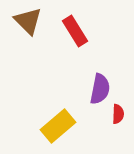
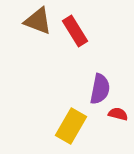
brown triangle: moved 10 px right; rotated 24 degrees counterclockwise
red semicircle: rotated 78 degrees counterclockwise
yellow rectangle: moved 13 px right; rotated 20 degrees counterclockwise
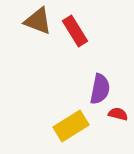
yellow rectangle: rotated 28 degrees clockwise
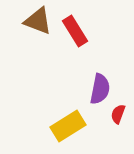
red semicircle: rotated 84 degrees counterclockwise
yellow rectangle: moved 3 px left
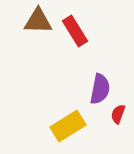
brown triangle: rotated 20 degrees counterclockwise
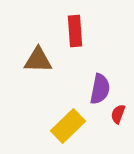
brown triangle: moved 39 px down
red rectangle: rotated 28 degrees clockwise
yellow rectangle: rotated 12 degrees counterclockwise
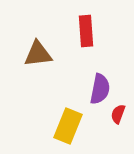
red rectangle: moved 11 px right
brown triangle: moved 6 px up; rotated 8 degrees counterclockwise
yellow rectangle: rotated 24 degrees counterclockwise
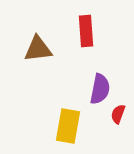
brown triangle: moved 5 px up
yellow rectangle: rotated 12 degrees counterclockwise
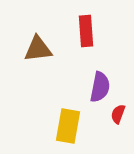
purple semicircle: moved 2 px up
